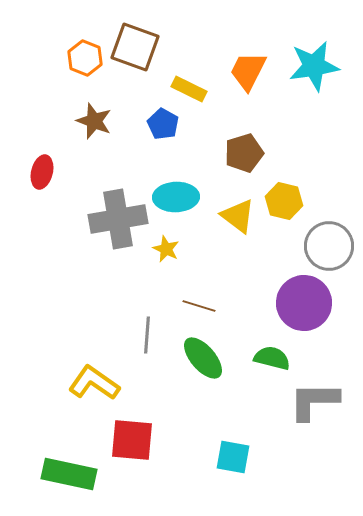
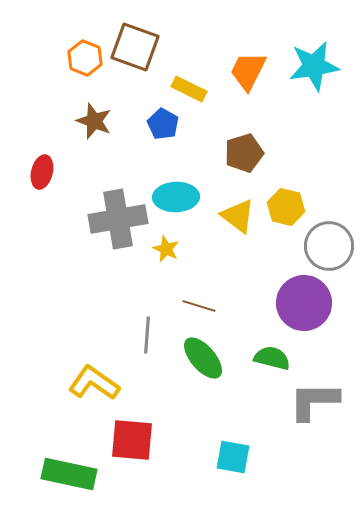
yellow hexagon: moved 2 px right, 6 px down
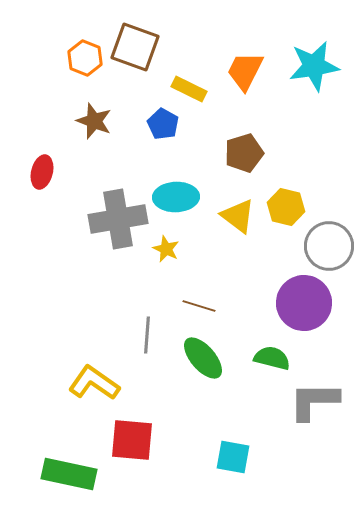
orange trapezoid: moved 3 px left
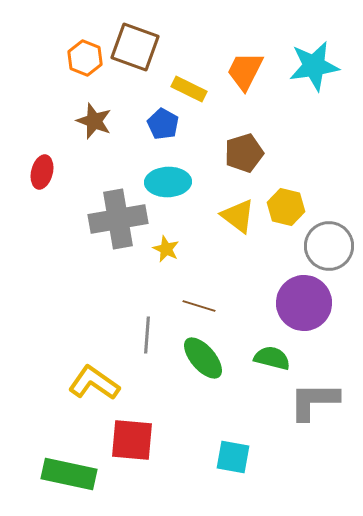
cyan ellipse: moved 8 px left, 15 px up
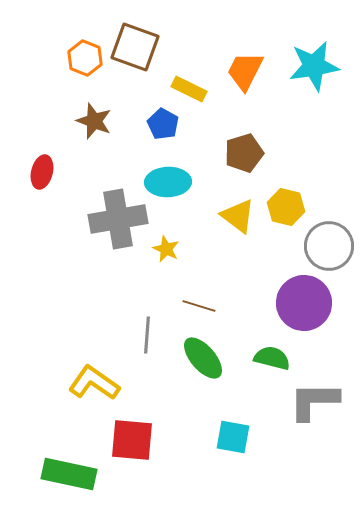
cyan square: moved 20 px up
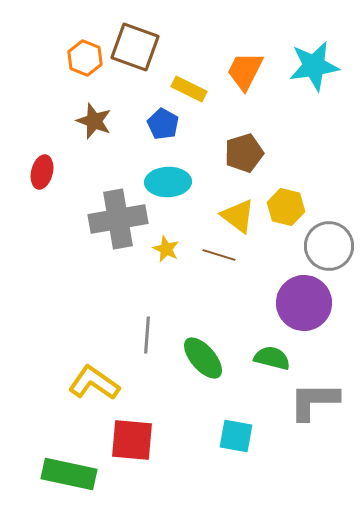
brown line: moved 20 px right, 51 px up
cyan square: moved 3 px right, 1 px up
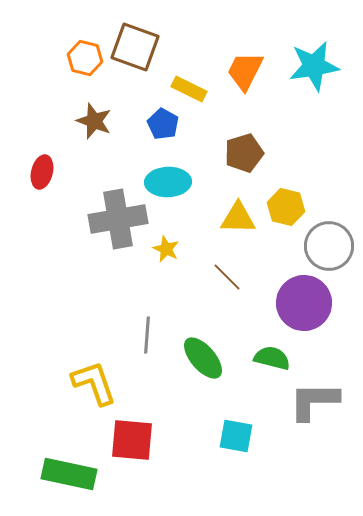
orange hexagon: rotated 8 degrees counterclockwise
yellow triangle: moved 2 px down; rotated 36 degrees counterclockwise
brown line: moved 8 px right, 22 px down; rotated 28 degrees clockwise
yellow L-shape: rotated 36 degrees clockwise
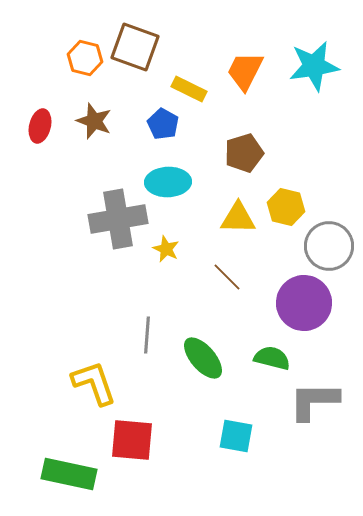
red ellipse: moved 2 px left, 46 px up
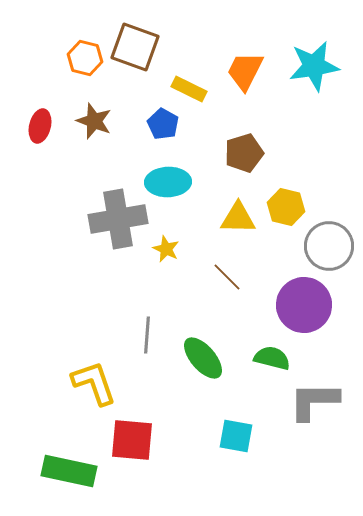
purple circle: moved 2 px down
green rectangle: moved 3 px up
